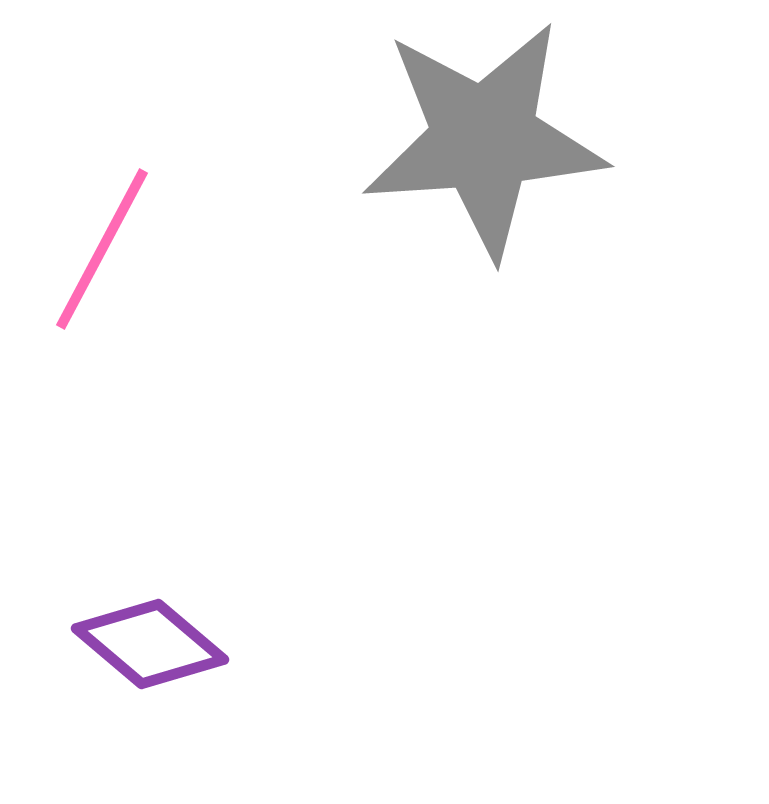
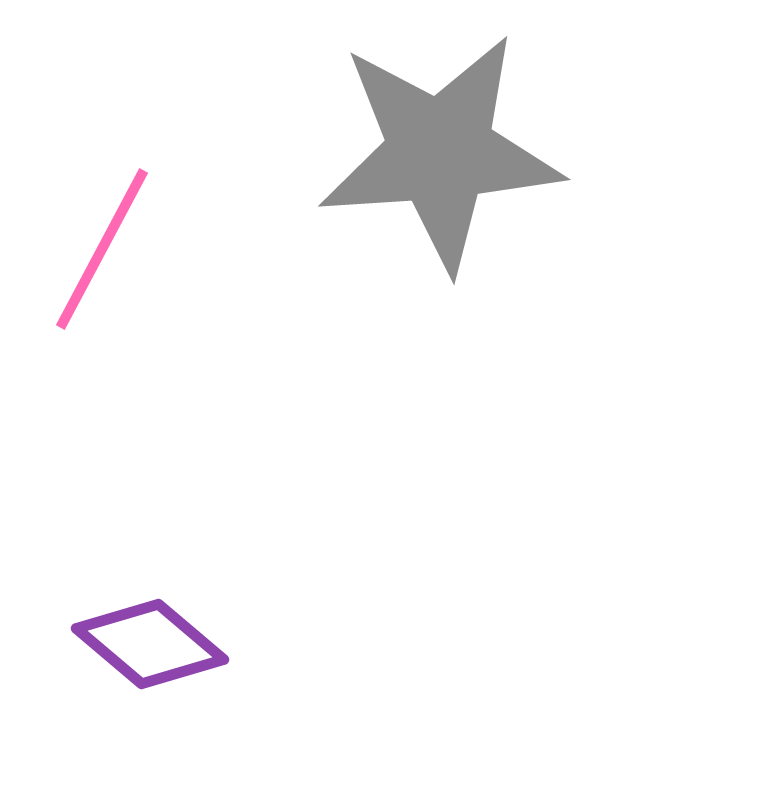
gray star: moved 44 px left, 13 px down
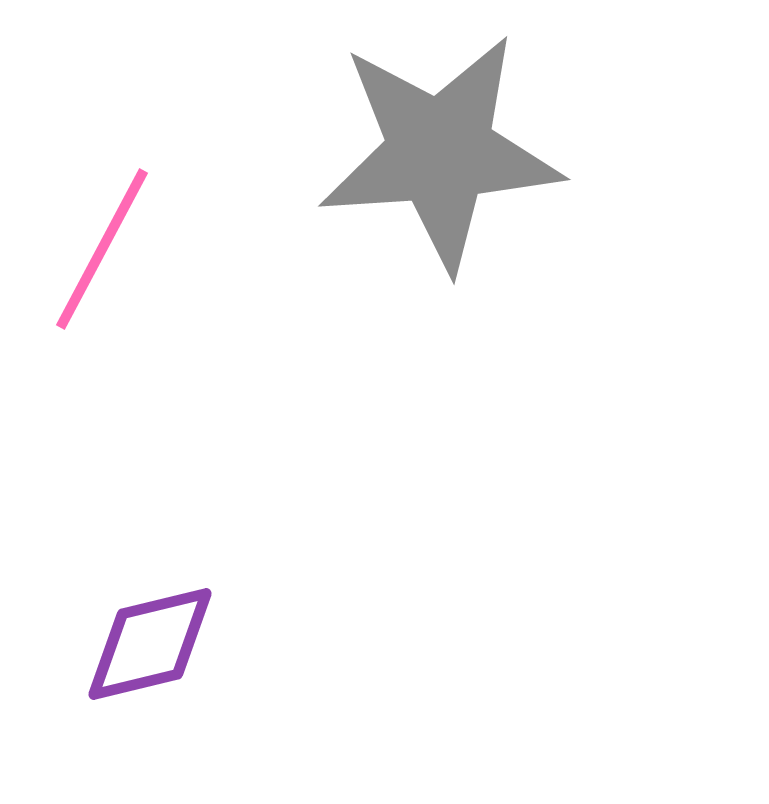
purple diamond: rotated 54 degrees counterclockwise
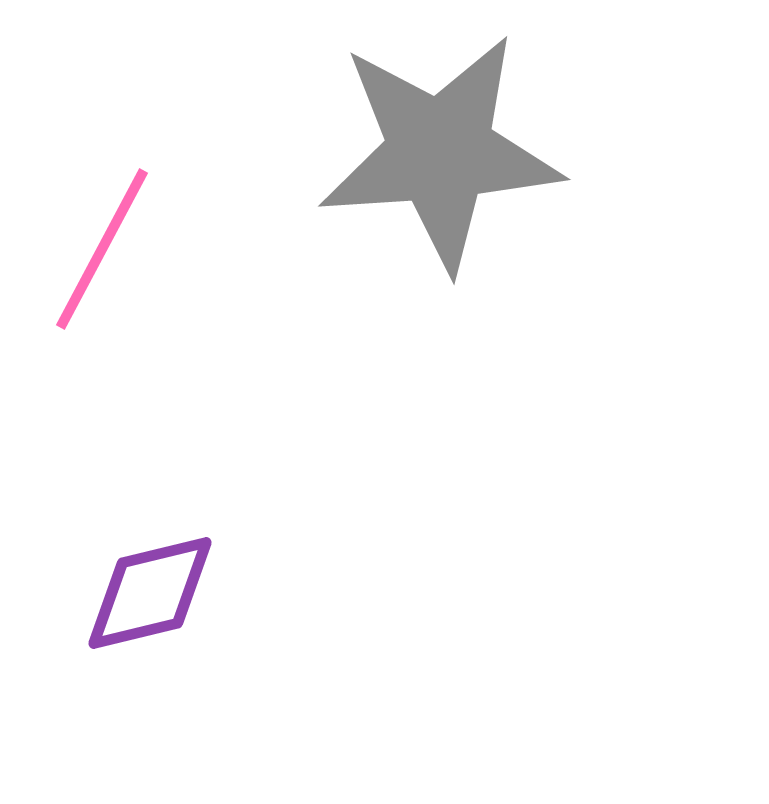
purple diamond: moved 51 px up
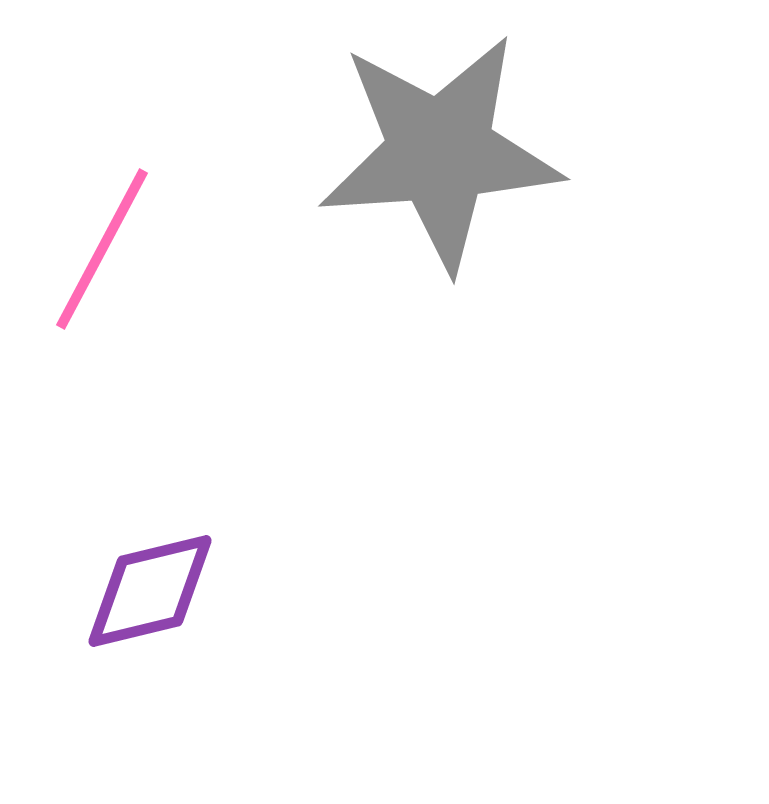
purple diamond: moved 2 px up
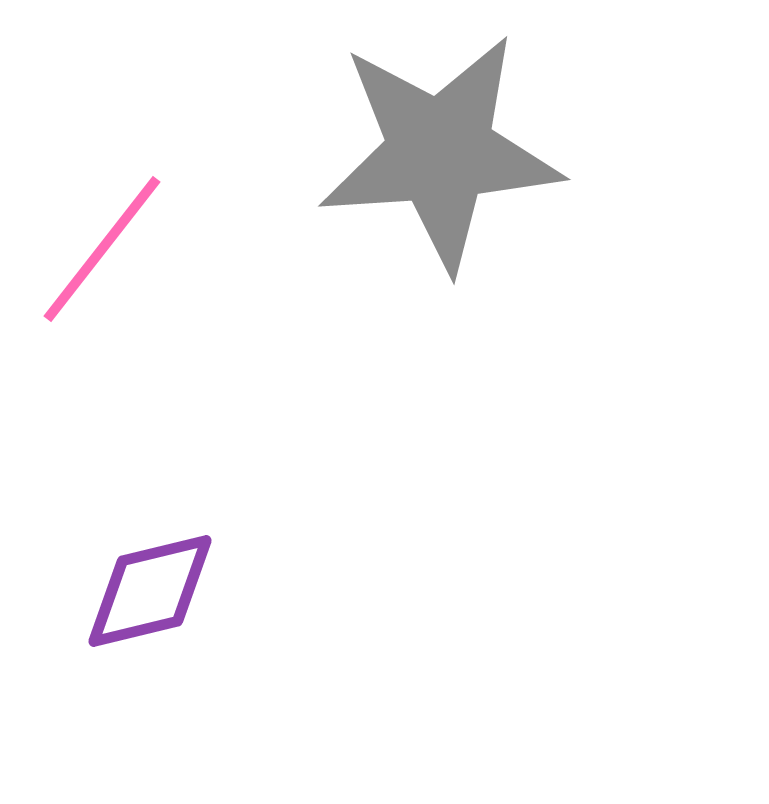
pink line: rotated 10 degrees clockwise
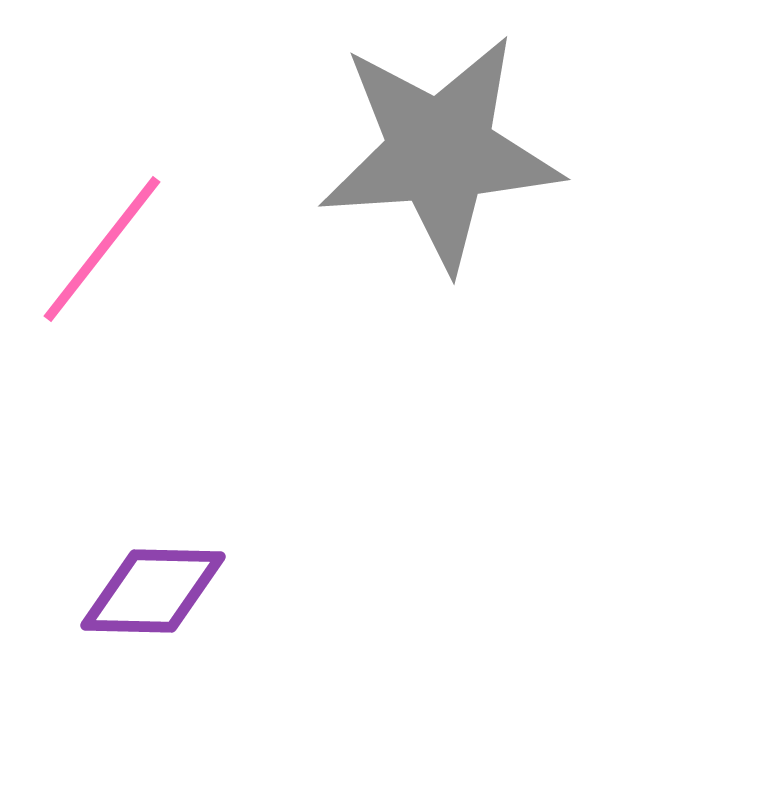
purple diamond: moved 3 px right; rotated 15 degrees clockwise
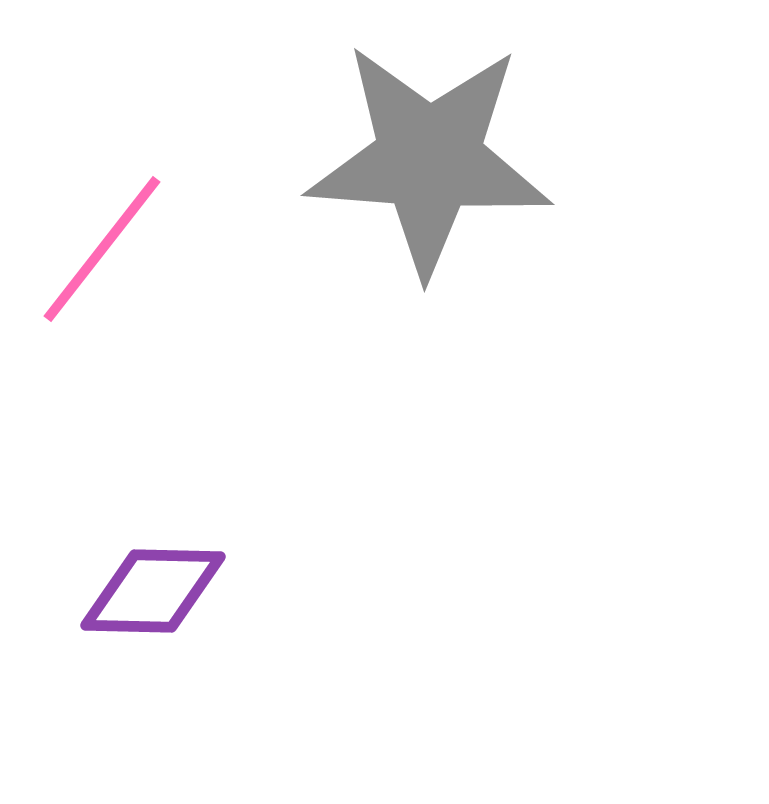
gray star: moved 11 px left, 7 px down; rotated 8 degrees clockwise
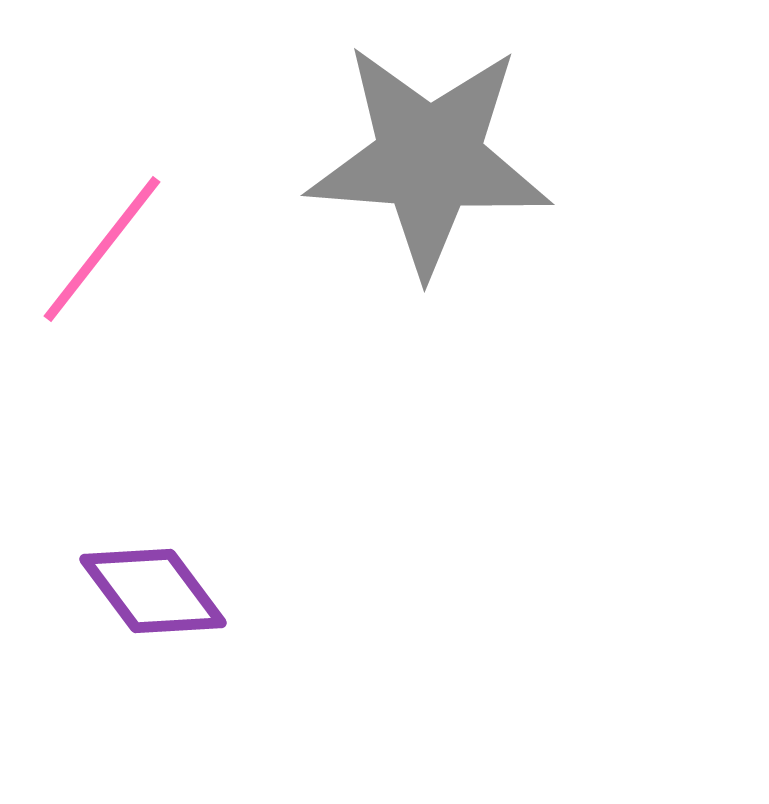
purple diamond: rotated 52 degrees clockwise
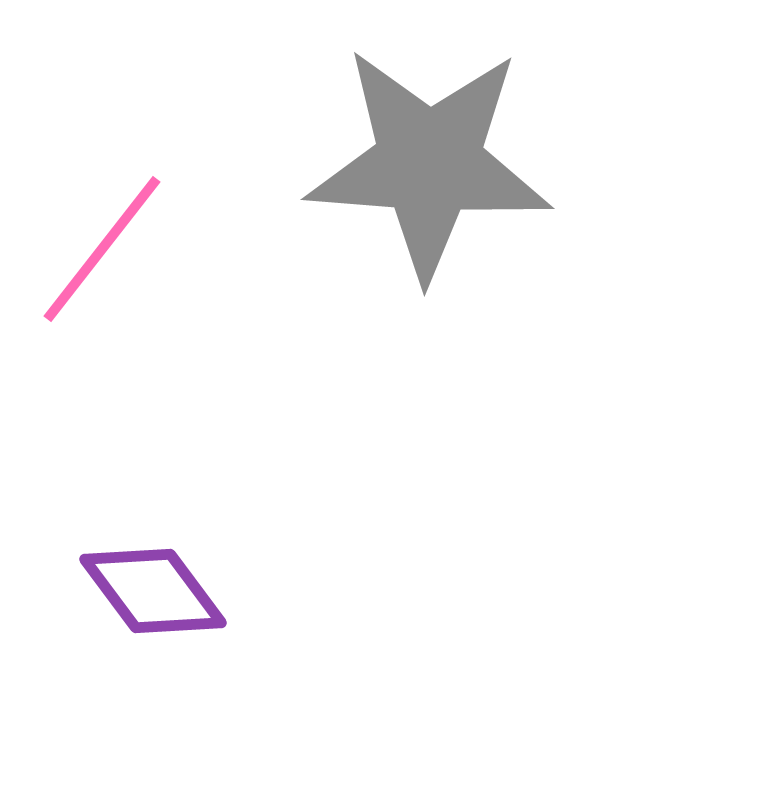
gray star: moved 4 px down
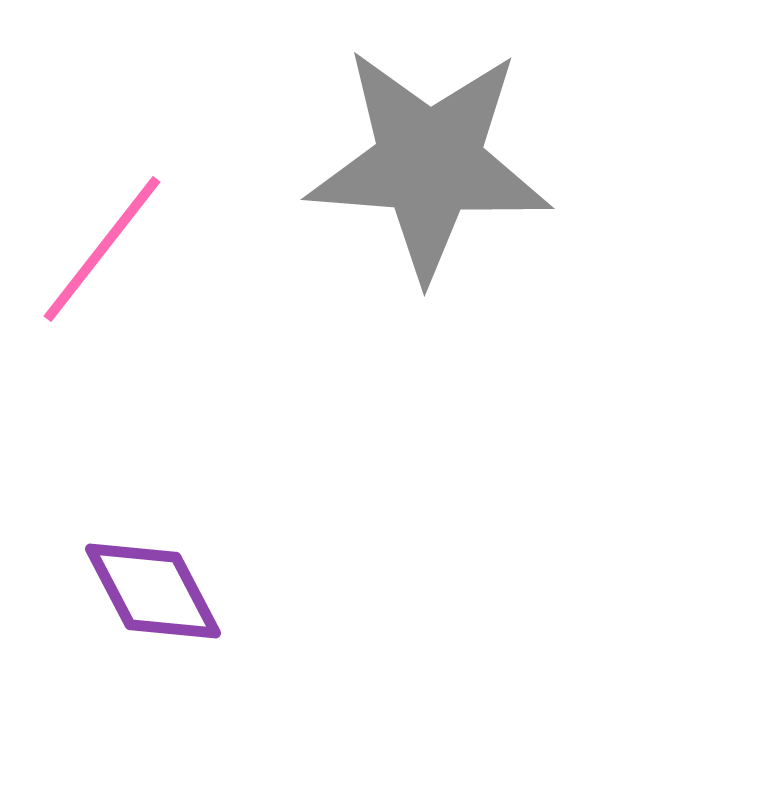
purple diamond: rotated 9 degrees clockwise
